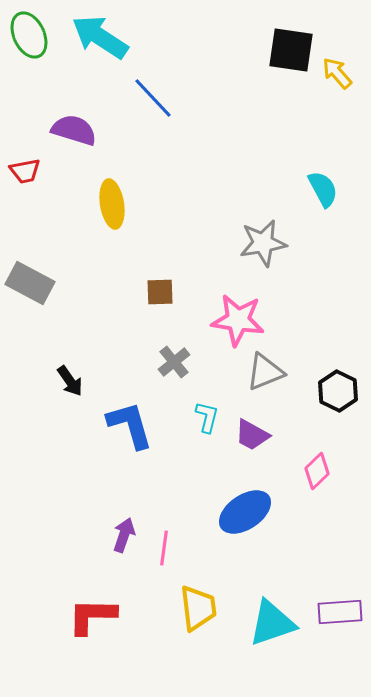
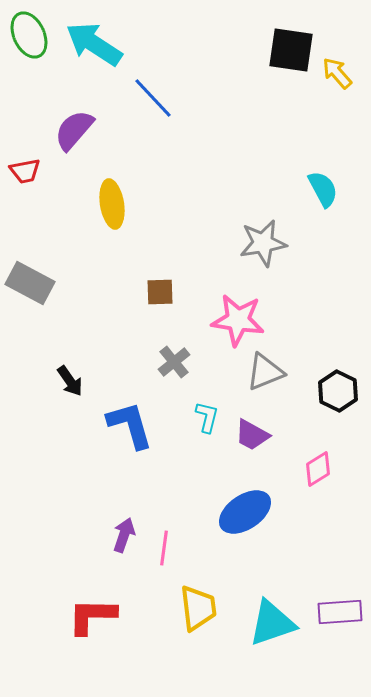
cyan arrow: moved 6 px left, 7 px down
purple semicircle: rotated 66 degrees counterclockwise
pink diamond: moved 1 px right, 2 px up; rotated 12 degrees clockwise
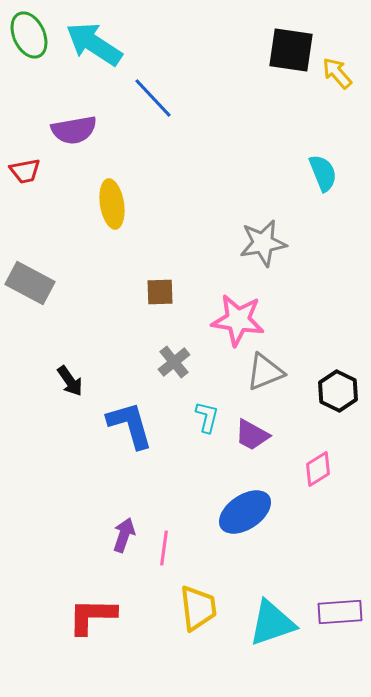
purple semicircle: rotated 141 degrees counterclockwise
cyan semicircle: moved 16 px up; rotated 6 degrees clockwise
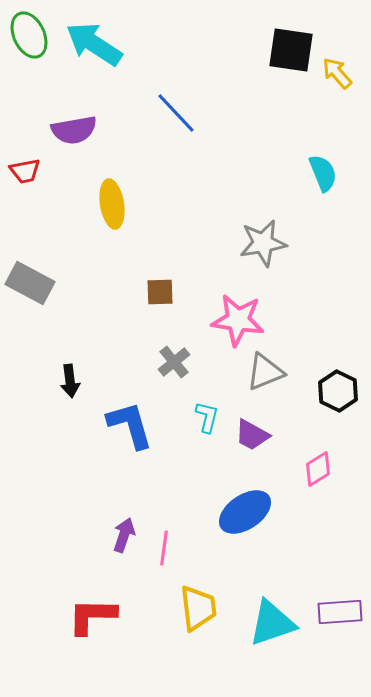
blue line: moved 23 px right, 15 px down
black arrow: rotated 28 degrees clockwise
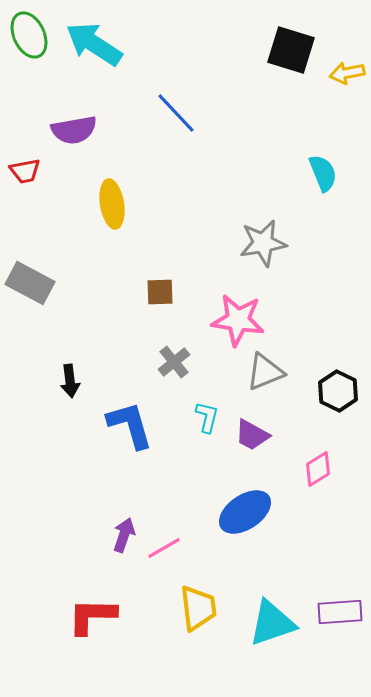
black square: rotated 9 degrees clockwise
yellow arrow: moved 10 px right; rotated 60 degrees counterclockwise
pink line: rotated 52 degrees clockwise
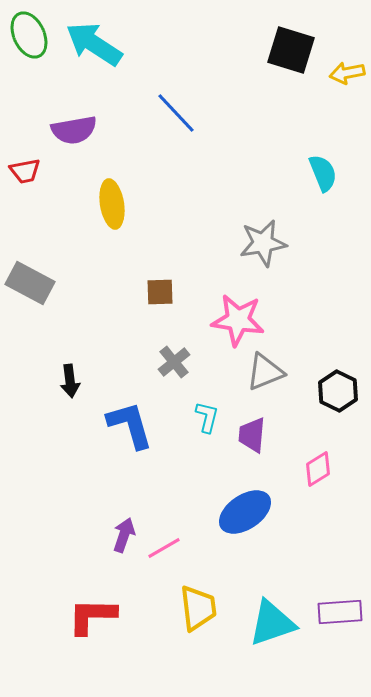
purple trapezoid: rotated 66 degrees clockwise
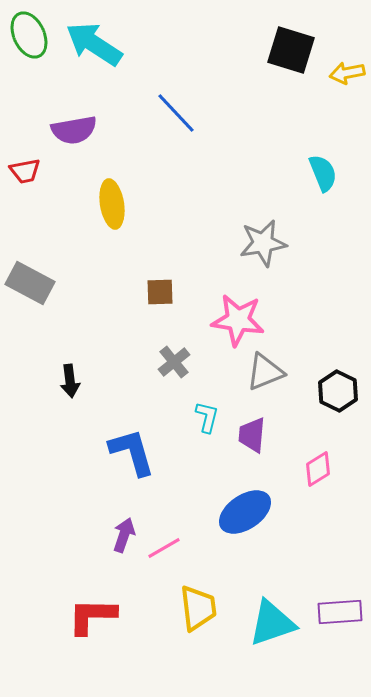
blue L-shape: moved 2 px right, 27 px down
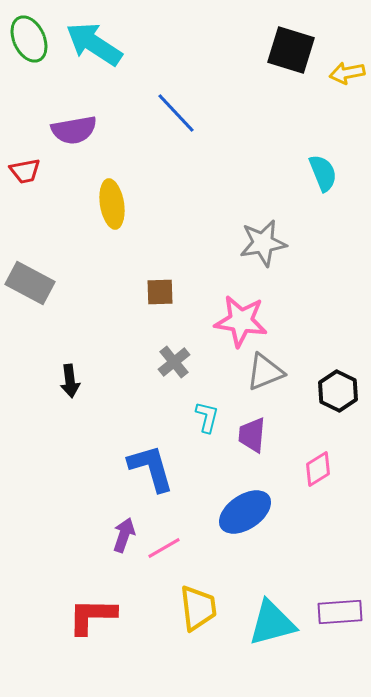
green ellipse: moved 4 px down
pink star: moved 3 px right, 1 px down
blue L-shape: moved 19 px right, 16 px down
cyan triangle: rotated 4 degrees clockwise
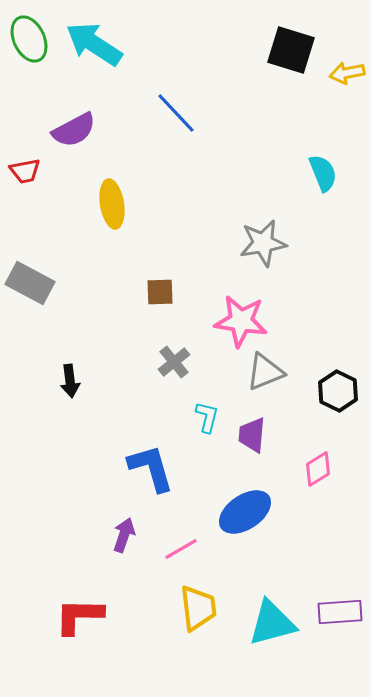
purple semicircle: rotated 18 degrees counterclockwise
pink line: moved 17 px right, 1 px down
red L-shape: moved 13 px left
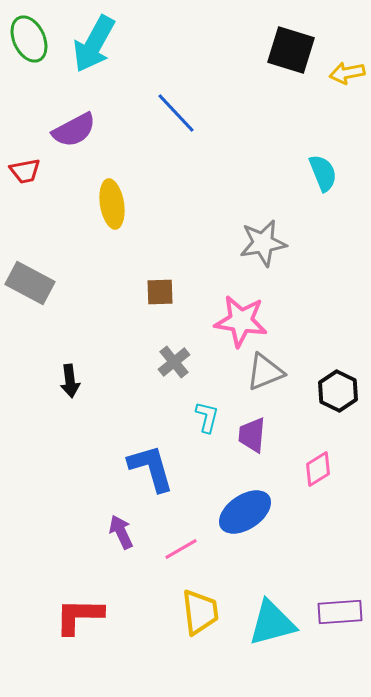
cyan arrow: rotated 94 degrees counterclockwise
purple arrow: moved 3 px left, 3 px up; rotated 44 degrees counterclockwise
yellow trapezoid: moved 2 px right, 4 px down
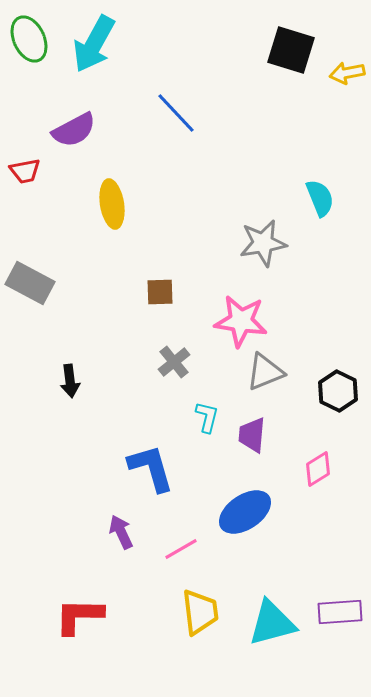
cyan semicircle: moved 3 px left, 25 px down
